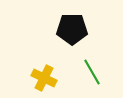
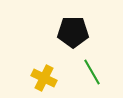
black pentagon: moved 1 px right, 3 px down
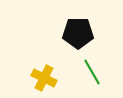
black pentagon: moved 5 px right, 1 px down
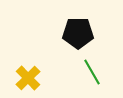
yellow cross: moved 16 px left; rotated 20 degrees clockwise
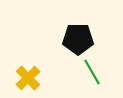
black pentagon: moved 6 px down
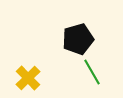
black pentagon: rotated 16 degrees counterclockwise
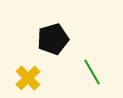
black pentagon: moved 25 px left
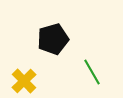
yellow cross: moved 4 px left, 3 px down
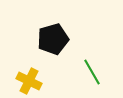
yellow cross: moved 5 px right; rotated 20 degrees counterclockwise
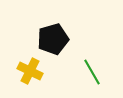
yellow cross: moved 1 px right, 10 px up
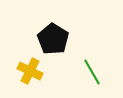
black pentagon: rotated 24 degrees counterclockwise
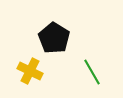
black pentagon: moved 1 px right, 1 px up
